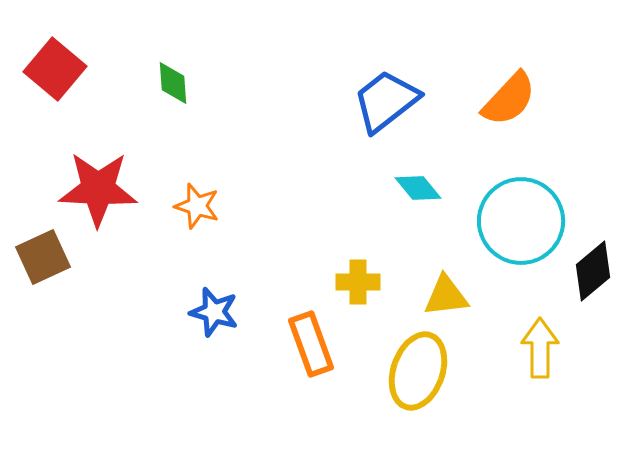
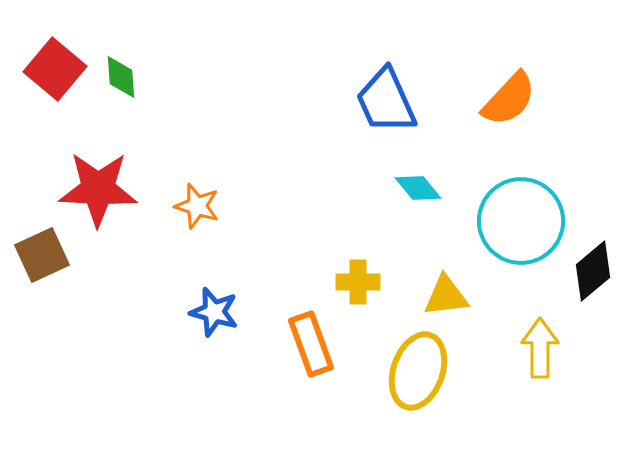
green diamond: moved 52 px left, 6 px up
blue trapezoid: rotated 76 degrees counterclockwise
brown square: moved 1 px left, 2 px up
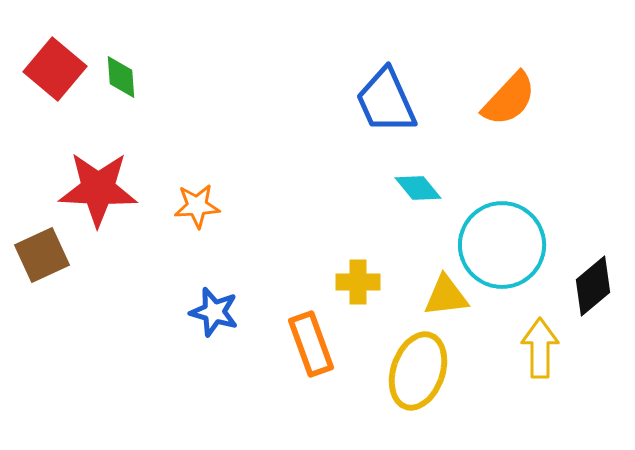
orange star: rotated 21 degrees counterclockwise
cyan circle: moved 19 px left, 24 px down
black diamond: moved 15 px down
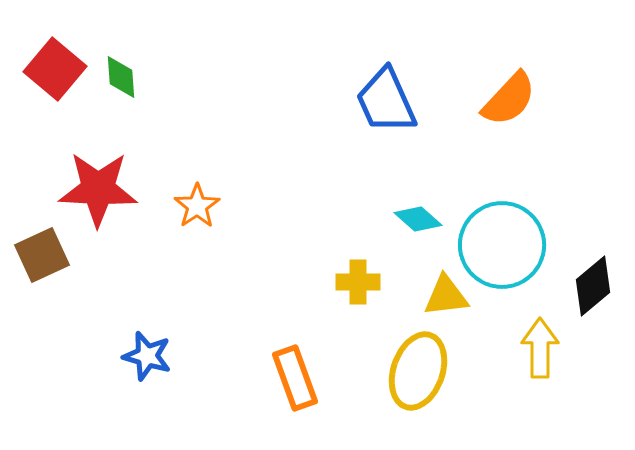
cyan diamond: moved 31 px down; rotated 9 degrees counterclockwise
orange star: rotated 30 degrees counterclockwise
blue star: moved 67 px left, 44 px down
orange rectangle: moved 16 px left, 34 px down
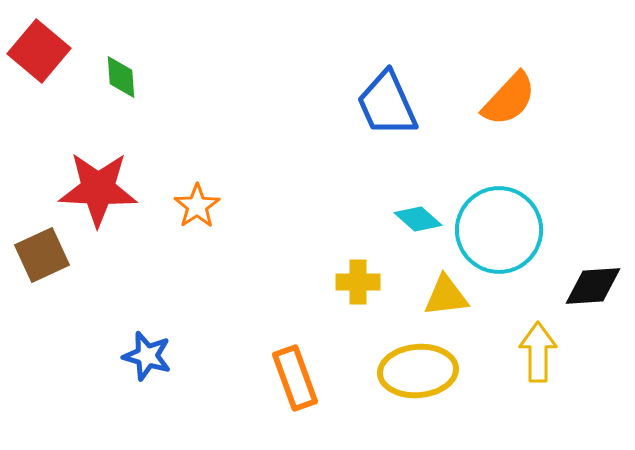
red square: moved 16 px left, 18 px up
blue trapezoid: moved 1 px right, 3 px down
cyan circle: moved 3 px left, 15 px up
black diamond: rotated 36 degrees clockwise
yellow arrow: moved 2 px left, 4 px down
yellow ellipse: rotated 66 degrees clockwise
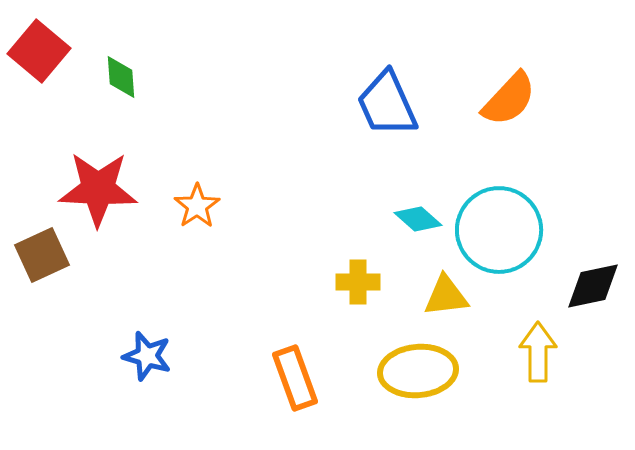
black diamond: rotated 8 degrees counterclockwise
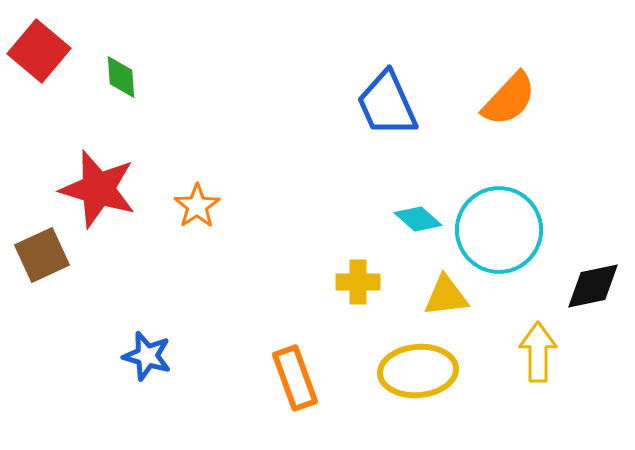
red star: rotated 14 degrees clockwise
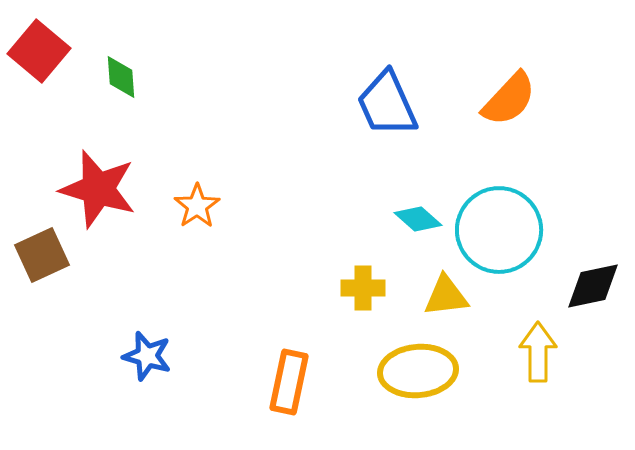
yellow cross: moved 5 px right, 6 px down
orange rectangle: moved 6 px left, 4 px down; rotated 32 degrees clockwise
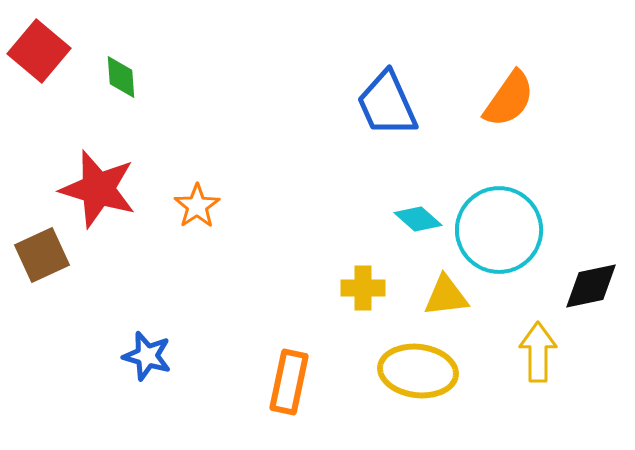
orange semicircle: rotated 8 degrees counterclockwise
black diamond: moved 2 px left
yellow ellipse: rotated 12 degrees clockwise
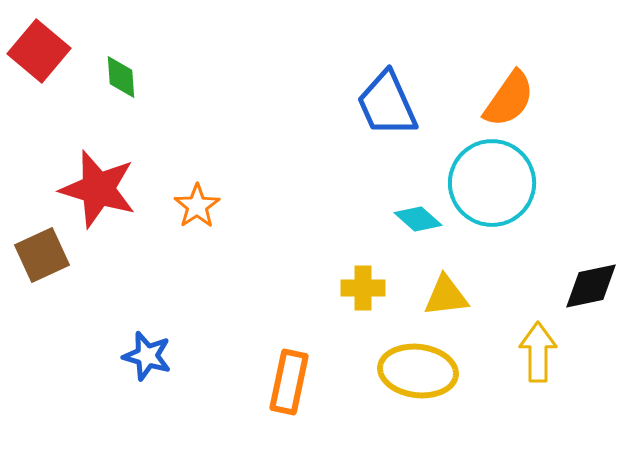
cyan circle: moved 7 px left, 47 px up
